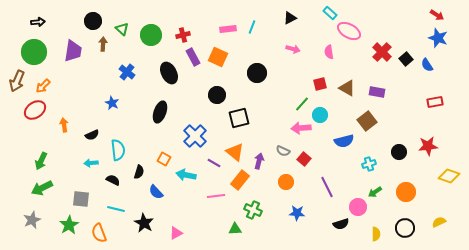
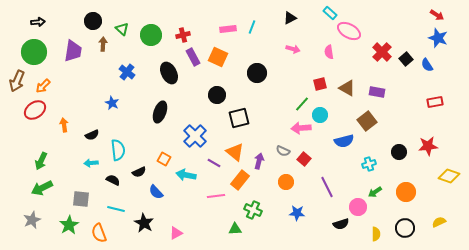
black semicircle at (139, 172): rotated 48 degrees clockwise
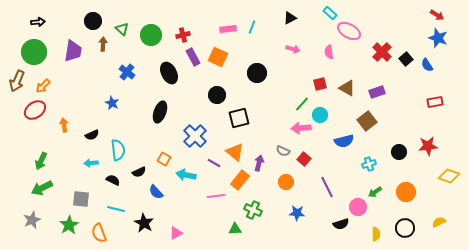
purple rectangle at (377, 92): rotated 28 degrees counterclockwise
purple arrow at (259, 161): moved 2 px down
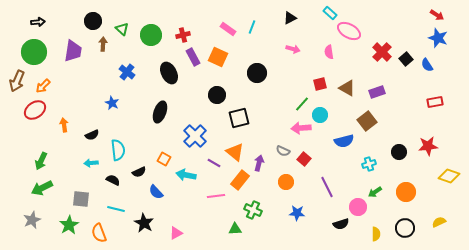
pink rectangle at (228, 29): rotated 42 degrees clockwise
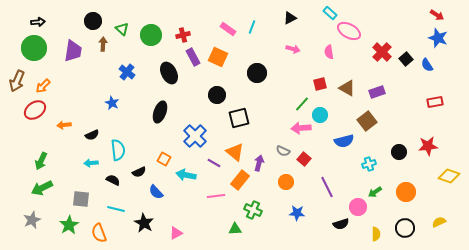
green circle at (34, 52): moved 4 px up
orange arrow at (64, 125): rotated 88 degrees counterclockwise
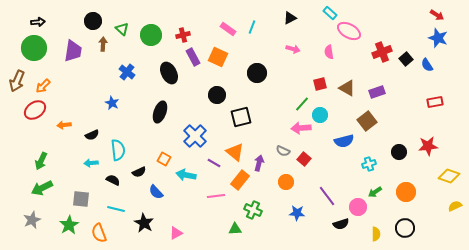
red cross at (382, 52): rotated 24 degrees clockwise
black square at (239, 118): moved 2 px right, 1 px up
purple line at (327, 187): moved 9 px down; rotated 10 degrees counterclockwise
yellow semicircle at (439, 222): moved 16 px right, 16 px up
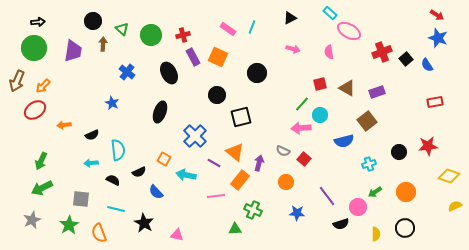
pink triangle at (176, 233): moved 1 px right, 2 px down; rotated 40 degrees clockwise
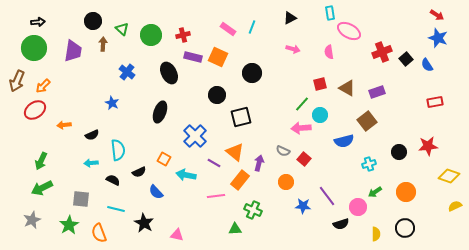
cyan rectangle at (330, 13): rotated 40 degrees clockwise
purple rectangle at (193, 57): rotated 48 degrees counterclockwise
black circle at (257, 73): moved 5 px left
blue star at (297, 213): moved 6 px right, 7 px up
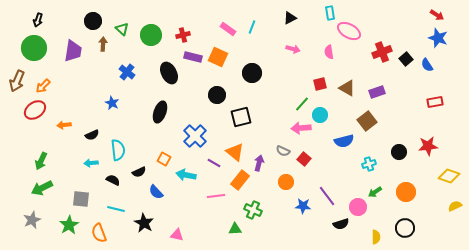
black arrow at (38, 22): moved 2 px up; rotated 112 degrees clockwise
yellow semicircle at (376, 234): moved 3 px down
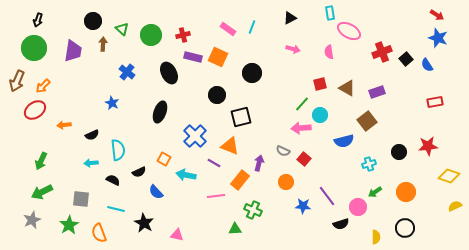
orange triangle at (235, 152): moved 5 px left, 6 px up; rotated 18 degrees counterclockwise
green arrow at (42, 188): moved 4 px down
